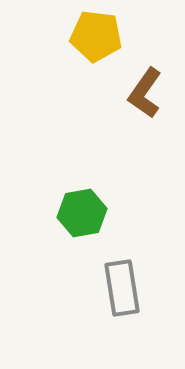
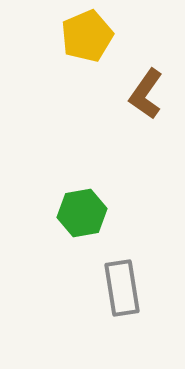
yellow pentagon: moved 9 px left; rotated 30 degrees counterclockwise
brown L-shape: moved 1 px right, 1 px down
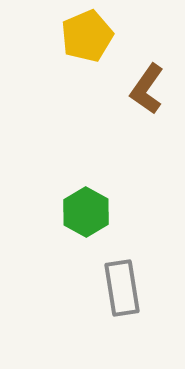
brown L-shape: moved 1 px right, 5 px up
green hexagon: moved 4 px right, 1 px up; rotated 21 degrees counterclockwise
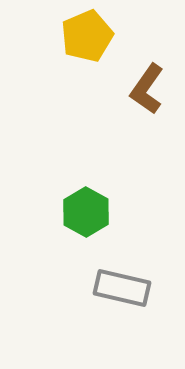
gray rectangle: rotated 68 degrees counterclockwise
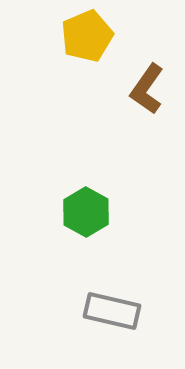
gray rectangle: moved 10 px left, 23 px down
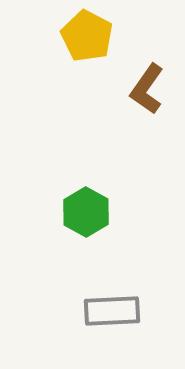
yellow pentagon: rotated 21 degrees counterclockwise
gray rectangle: rotated 16 degrees counterclockwise
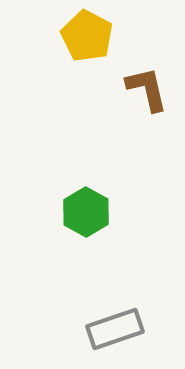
brown L-shape: rotated 132 degrees clockwise
gray rectangle: moved 3 px right, 18 px down; rotated 16 degrees counterclockwise
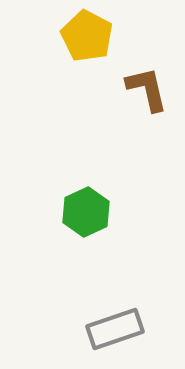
green hexagon: rotated 6 degrees clockwise
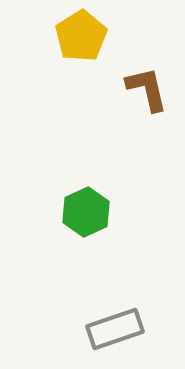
yellow pentagon: moved 6 px left; rotated 12 degrees clockwise
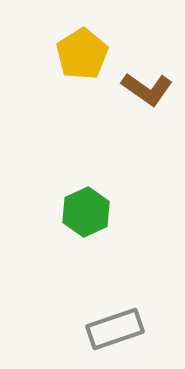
yellow pentagon: moved 1 px right, 18 px down
brown L-shape: rotated 138 degrees clockwise
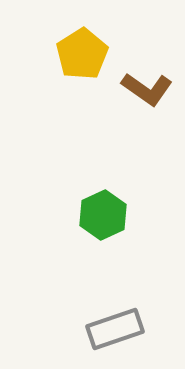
green hexagon: moved 17 px right, 3 px down
